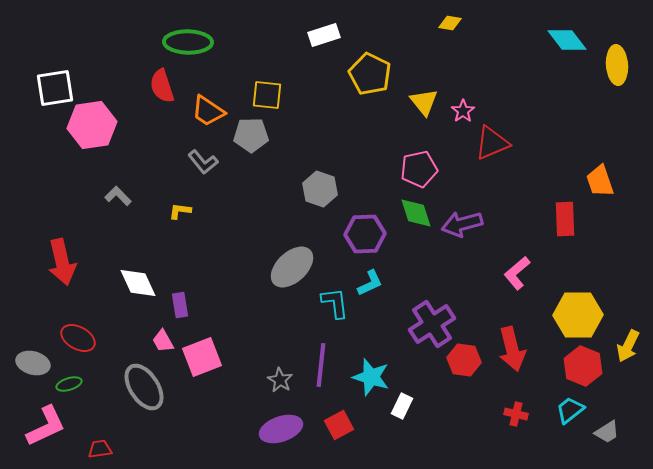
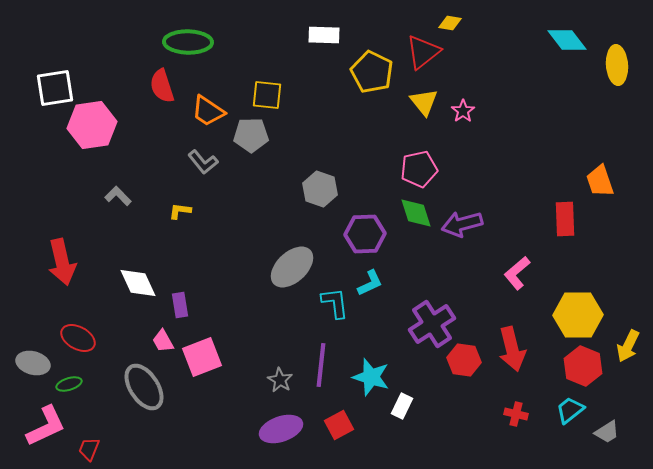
white rectangle at (324, 35): rotated 20 degrees clockwise
yellow pentagon at (370, 74): moved 2 px right, 2 px up
red triangle at (492, 143): moved 69 px left, 91 px up; rotated 15 degrees counterclockwise
red trapezoid at (100, 449): moved 11 px left; rotated 60 degrees counterclockwise
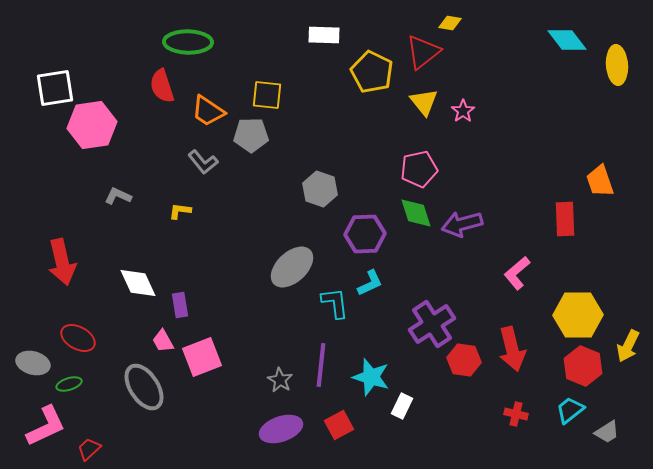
gray L-shape at (118, 196): rotated 20 degrees counterclockwise
red trapezoid at (89, 449): rotated 25 degrees clockwise
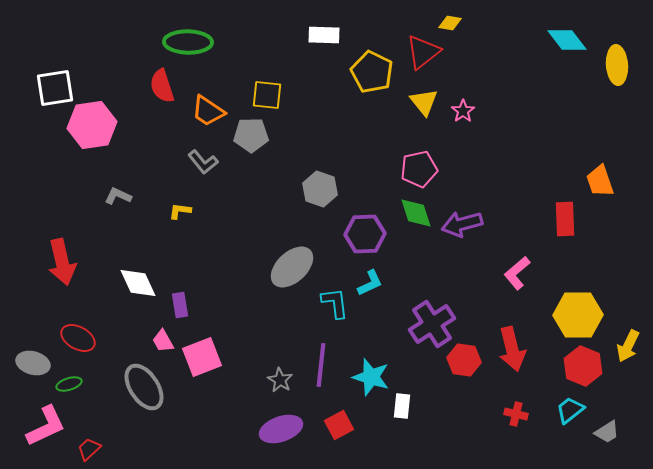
white rectangle at (402, 406): rotated 20 degrees counterclockwise
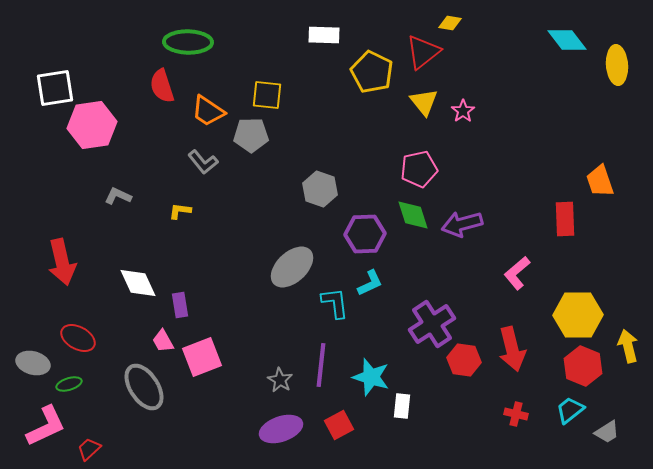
green diamond at (416, 213): moved 3 px left, 2 px down
yellow arrow at (628, 346): rotated 140 degrees clockwise
